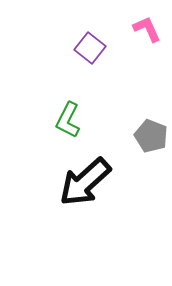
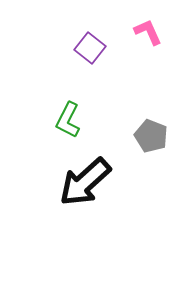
pink L-shape: moved 1 px right, 3 px down
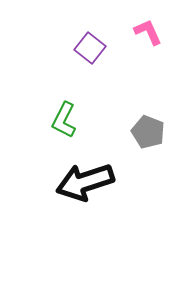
green L-shape: moved 4 px left
gray pentagon: moved 3 px left, 4 px up
black arrow: rotated 24 degrees clockwise
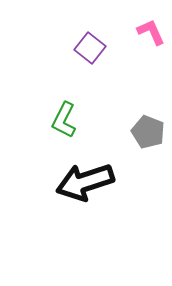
pink L-shape: moved 3 px right
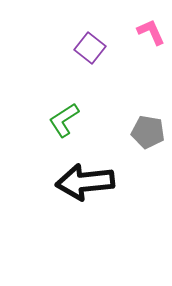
green L-shape: rotated 30 degrees clockwise
gray pentagon: rotated 12 degrees counterclockwise
black arrow: rotated 12 degrees clockwise
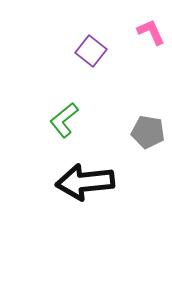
purple square: moved 1 px right, 3 px down
green L-shape: rotated 6 degrees counterclockwise
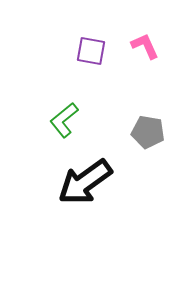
pink L-shape: moved 6 px left, 14 px down
purple square: rotated 28 degrees counterclockwise
black arrow: rotated 30 degrees counterclockwise
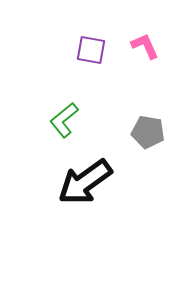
purple square: moved 1 px up
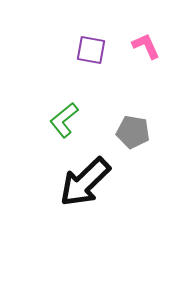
pink L-shape: moved 1 px right
gray pentagon: moved 15 px left
black arrow: rotated 8 degrees counterclockwise
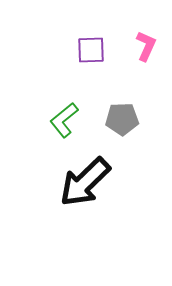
pink L-shape: rotated 48 degrees clockwise
purple square: rotated 12 degrees counterclockwise
gray pentagon: moved 11 px left, 13 px up; rotated 12 degrees counterclockwise
